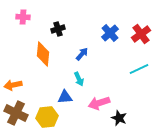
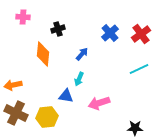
cyan arrow: rotated 48 degrees clockwise
blue triangle: moved 1 px right, 1 px up; rotated 14 degrees clockwise
black star: moved 16 px right, 10 px down; rotated 21 degrees counterclockwise
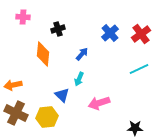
blue triangle: moved 4 px left, 1 px up; rotated 35 degrees clockwise
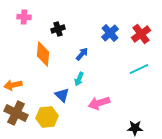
pink cross: moved 1 px right
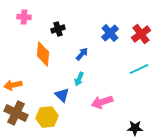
pink arrow: moved 3 px right, 1 px up
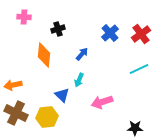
orange diamond: moved 1 px right, 1 px down
cyan arrow: moved 1 px down
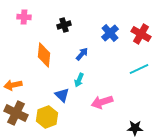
black cross: moved 6 px right, 4 px up
red cross: rotated 24 degrees counterclockwise
yellow hexagon: rotated 15 degrees counterclockwise
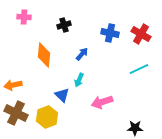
blue cross: rotated 36 degrees counterclockwise
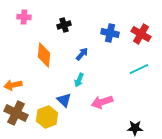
blue triangle: moved 2 px right, 5 px down
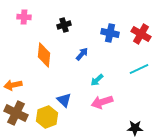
cyan arrow: moved 18 px right; rotated 24 degrees clockwise
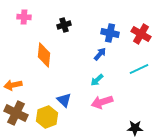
blue arrow: moved 18 px right
